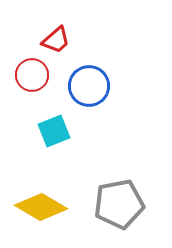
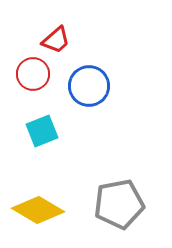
red circle: moved 1 px right, 1 px up
cyan square: moved 12 px left
yellow diamond: moved 3 px left, 3 px down
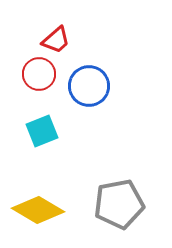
red circle: moved 6 px right
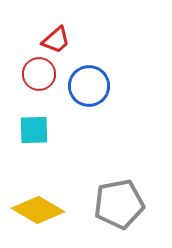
cyan square: moved 8 px left, 1 px up; rotated 20 degrees clockwise
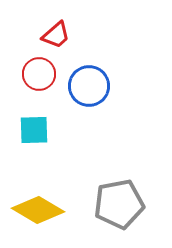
red trapezoid: moved 5 px up
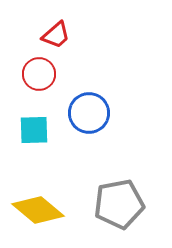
blue circle: moved 27 px down
yellow diamond: rotated 9 degrees clockwise
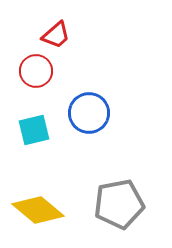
red circle: moved 3 px left, 3 px up
cyan square: rotated 12 degrees counterclockwise
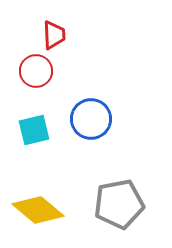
red trapezoid: moved 2 px left; rotated 52 degrees counterclockwise
blue circle: moved 2 px right, 6 px down
